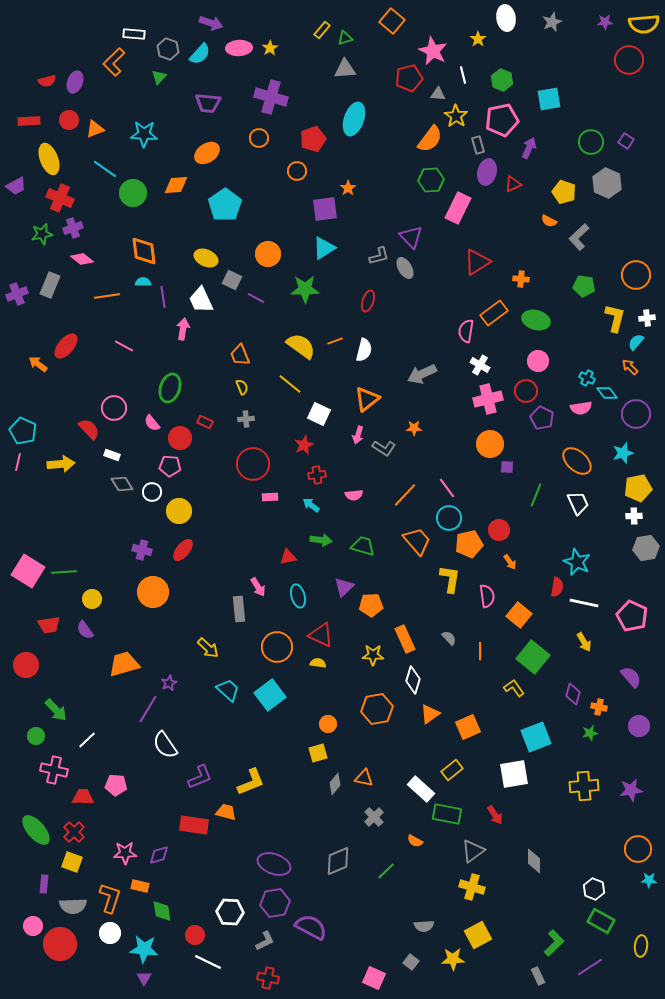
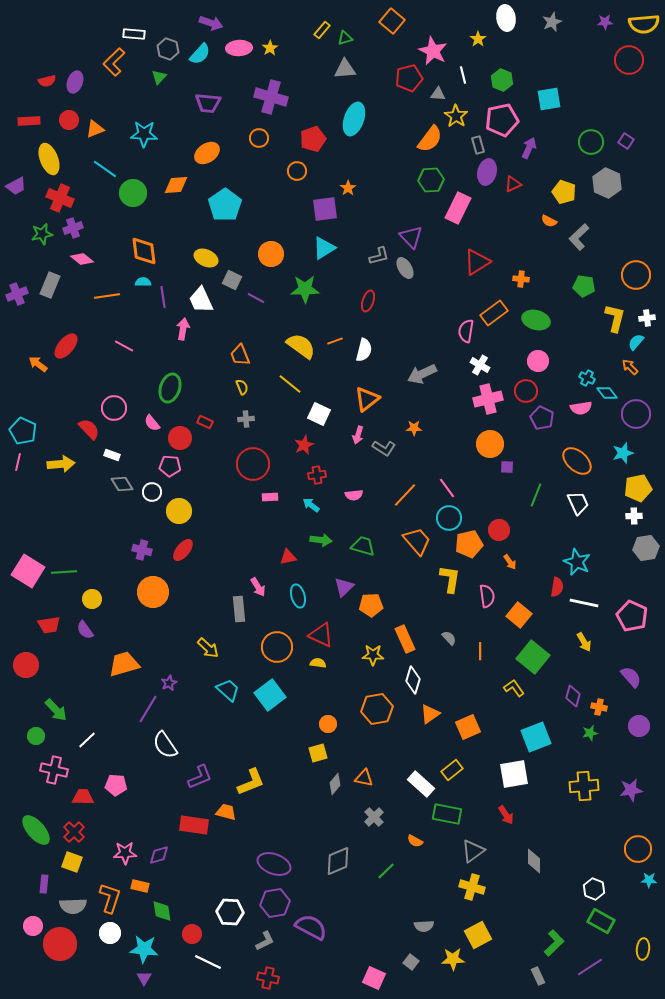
orange circle at (268, 254): moved 3 px right
purple diamond at (573, 694): moved 2 px down
white rectangle at (421, 789): moved 5 px up
red arrow at (495, 815): moved 11 px right
red circle at (195, 935): moved 3 px left, 1 px up
yellow ellipse at (641, 946): moved 2 px right, 3 px down
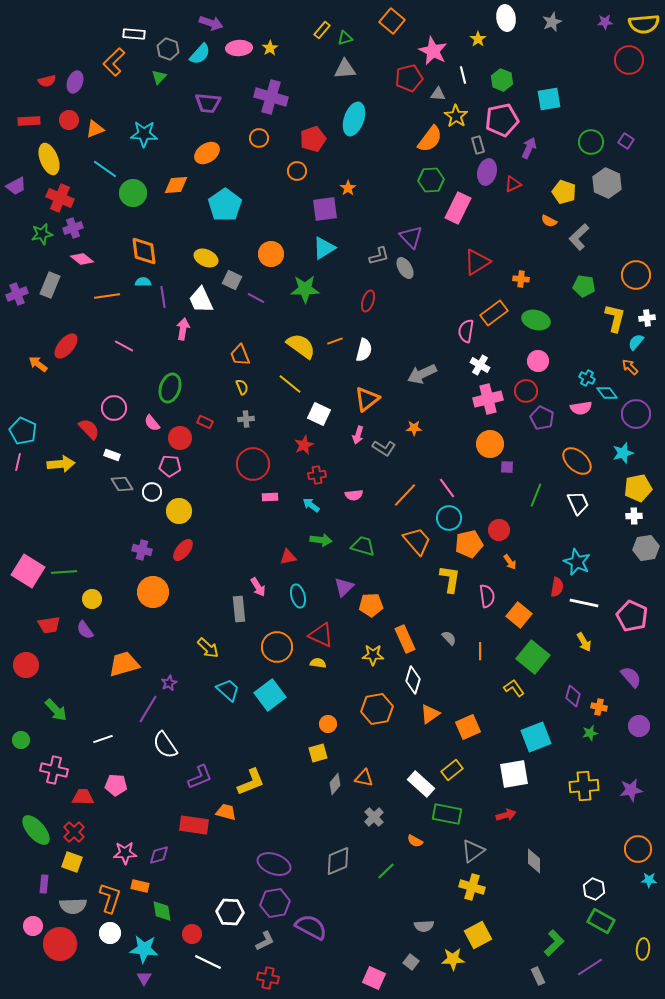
green circle at (36, 736): moved 15 px left, 4 px down
white line at (87, 740): moved 16 px right, 1 px up; rotated 24 degrees clockwise
red arrow at (506, 815): rotated 72 degrees counterclockwise
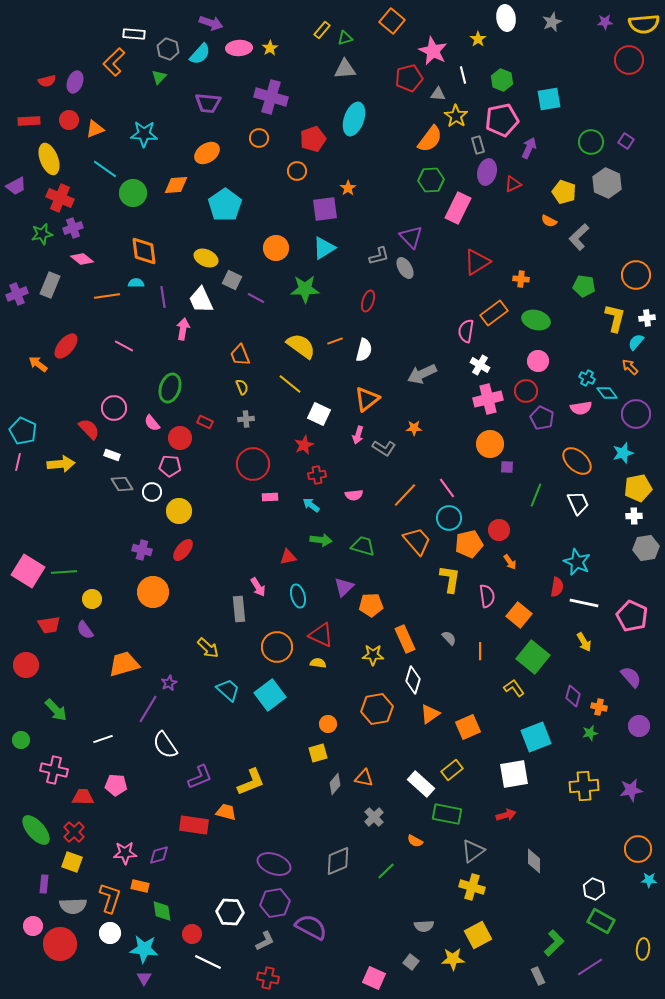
orange circle at (271, 254): moved 5 px right, 6 px up
cyan semicircle at (143, 282): moved 7 px left, 1 px down
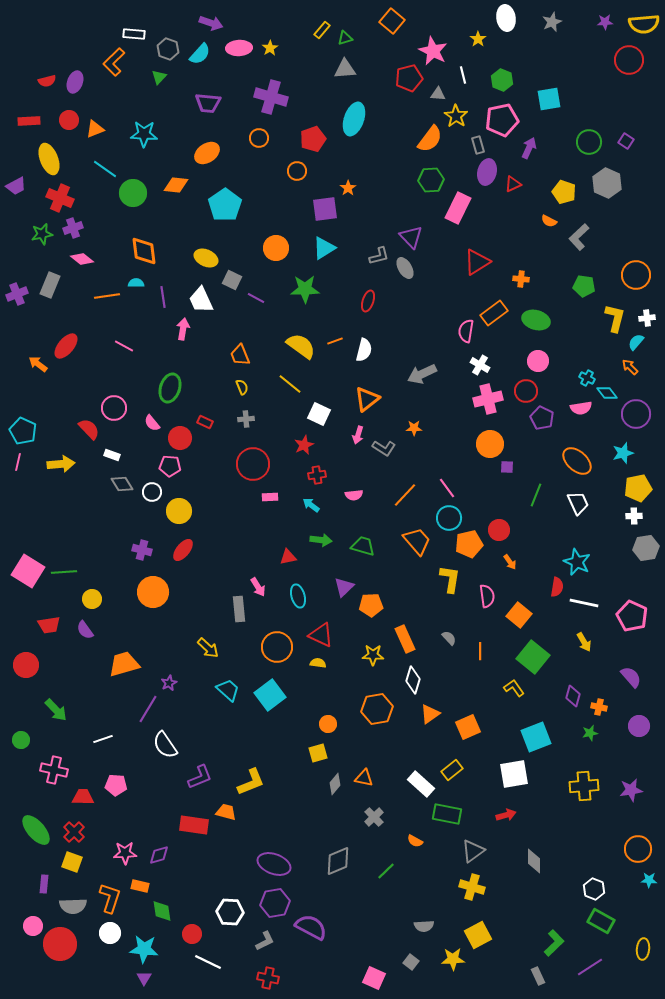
green circle at (591, 142): moved 2 px left
orange diamond at (176, 185): rotated 10 degrees clockwise
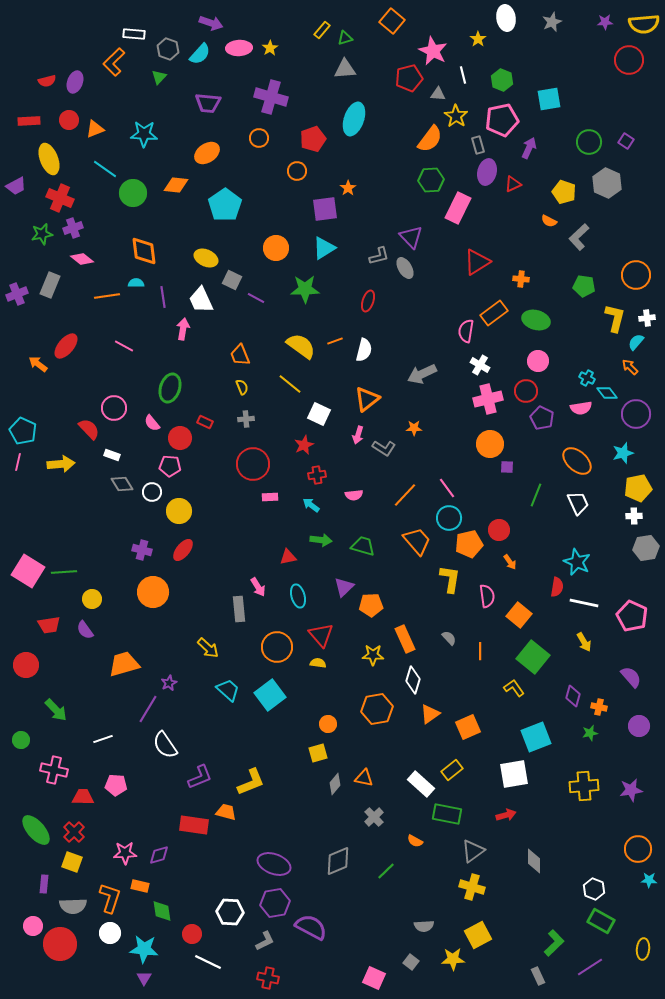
red triangle at (321, 635): rotated 24 degrees clockwise
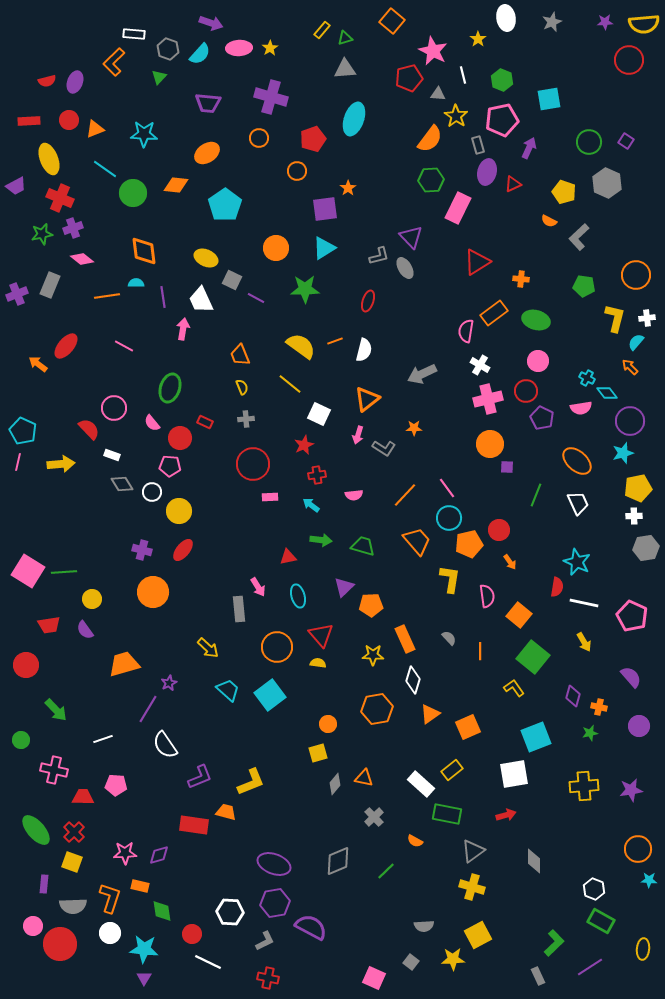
purple circle at (636, 414): moved 6 px left, 7 px down
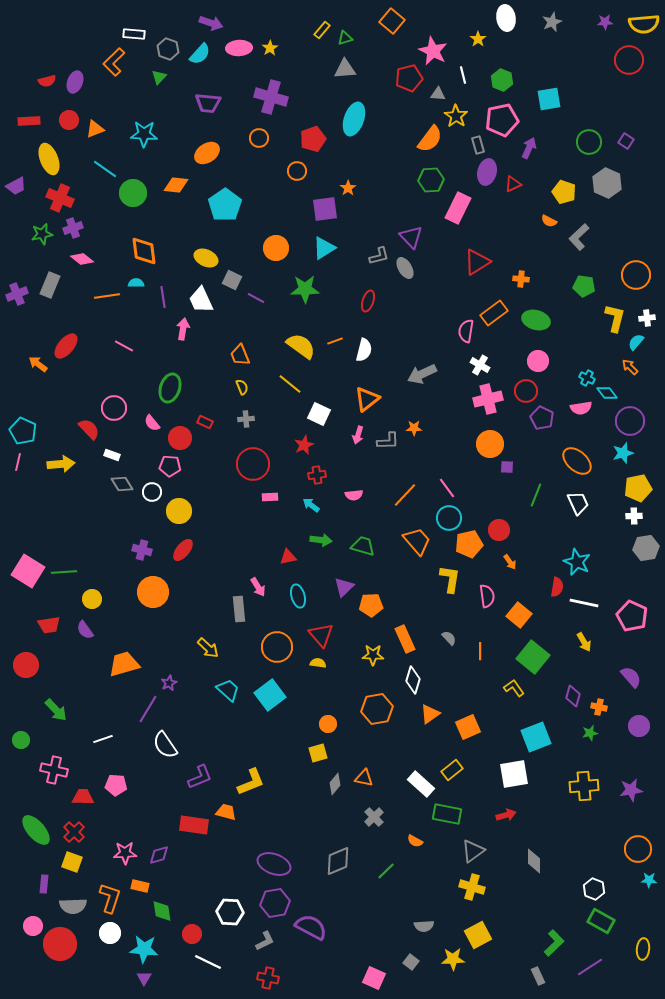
gray L-shape at (384, 448): moved 4 px right, 7 px up; rotated 35 degrees counterclockwise
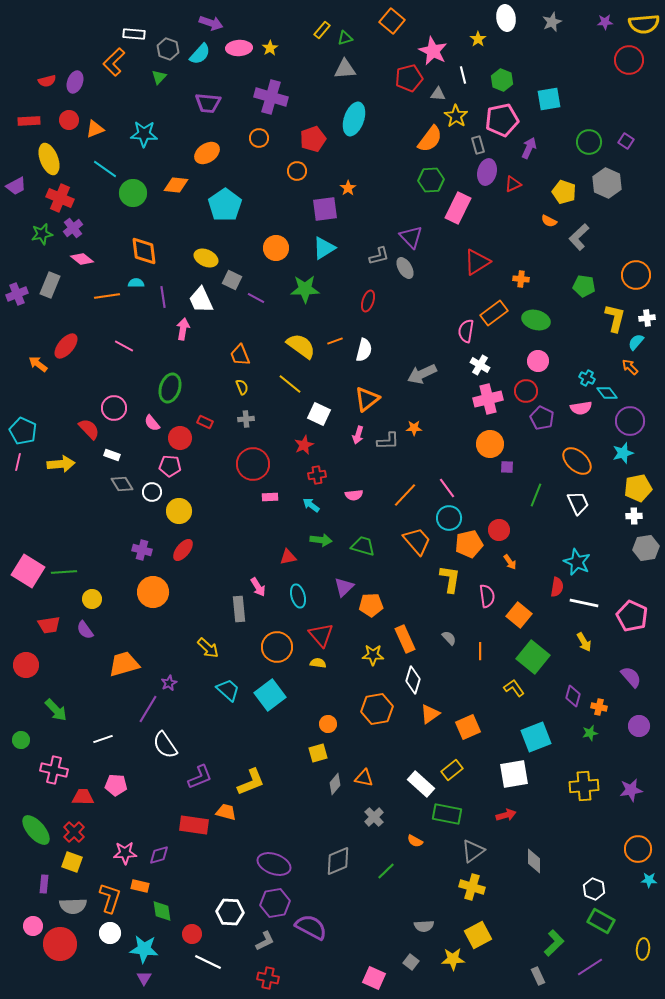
purple cross at (73, 228): rotated 18 degrees counterclockwise
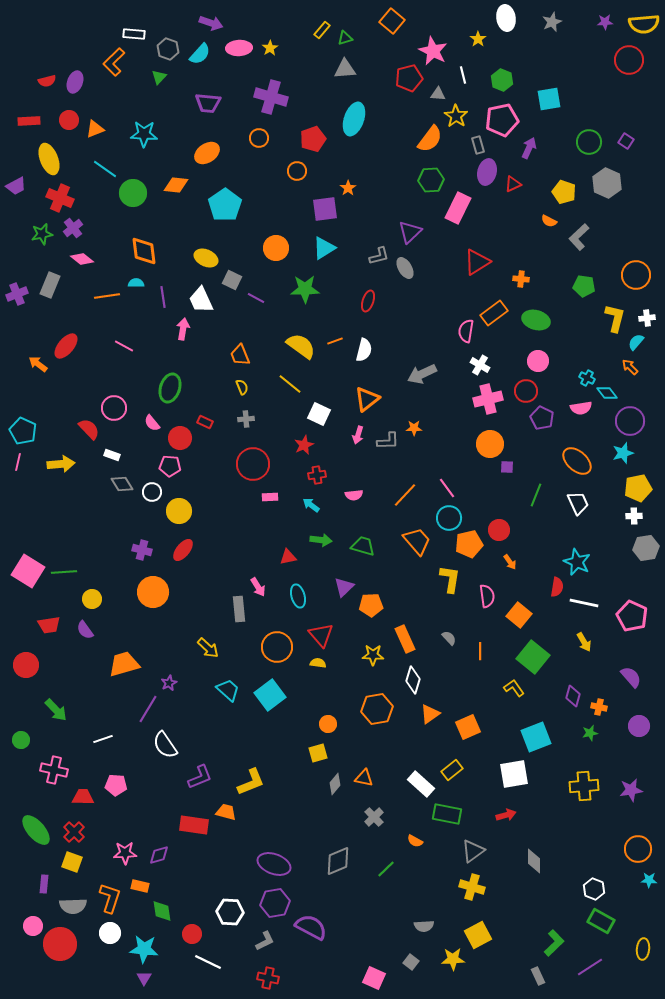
purple triangle at (411, 237): moved 1 px left, 5 px up; rotated 30 degrees clockwise
green line at (386, 871): moved 2 px up
